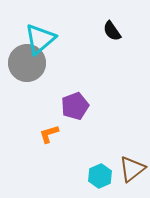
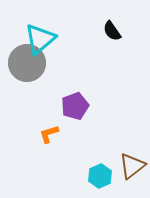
brown triangle: moved 3 px up
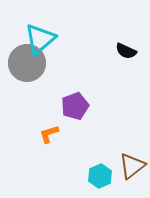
black semicircle: moved 14 px right, 20 px down; rotated 30 degrees counterclockwise
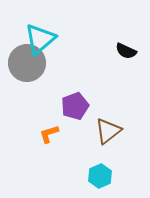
brown triangle: moved 24 px left, 35 px up
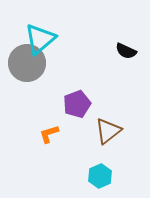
purple pentagon: moved 2 px right, 2 px up
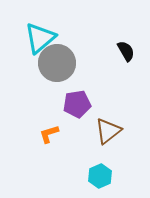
cyan triangle: moved 1 px up
black semicircle: rotated 145 degrees counterclockwise
gray circle: moved 30 px right
purple pentagon: rotated 12 degrees clockwise
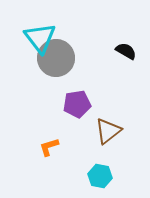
cyan triangle: rotated 28 degrees counterclockwise
black semicircle: rotated 30 degrees counterclockwise
gray circle: moved 1 px left, 5 px up
orange L-shape: moved 13 px down
cyan hexagon: rotated 25 degrees counterclockwise
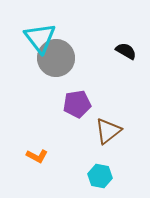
orange L-shape: moved 12 px left, 9 px down; rotated 135 degrees counterclockwise
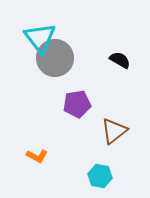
black semicircle: moved 6 px left, 9 px down
gray circle: moved 1 px left
brown triangle: moved 6 px right
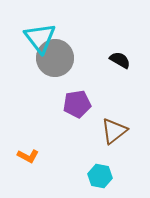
orange L-shape: moved 9 px left
